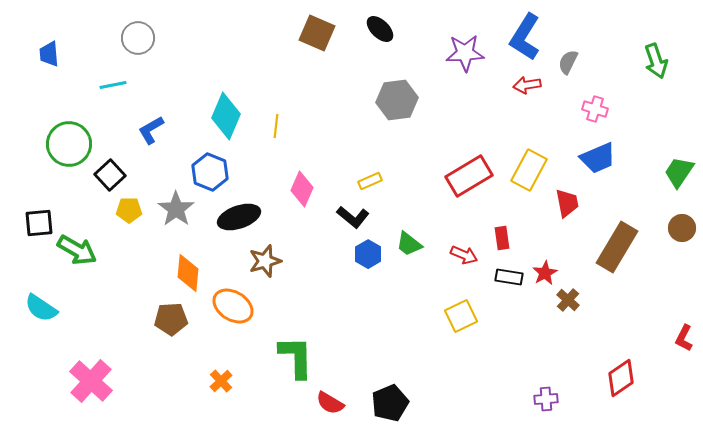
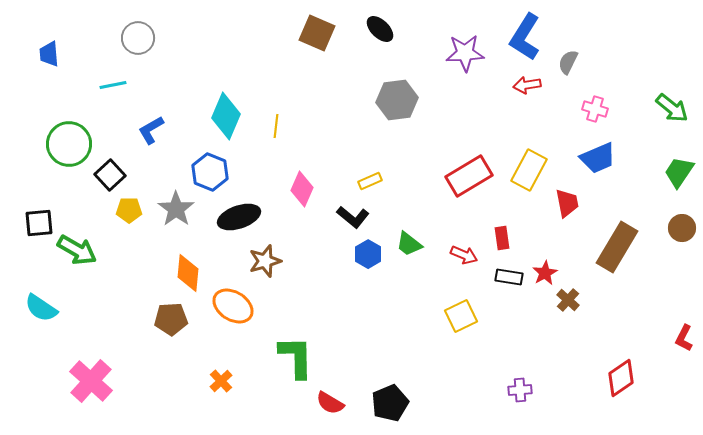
green arrow at (656, 61): moved 16 px right, 47 px down; rotated 32 degrees counterclockwise
purple cross at (546, 399): moved 26 px left, 9 px up
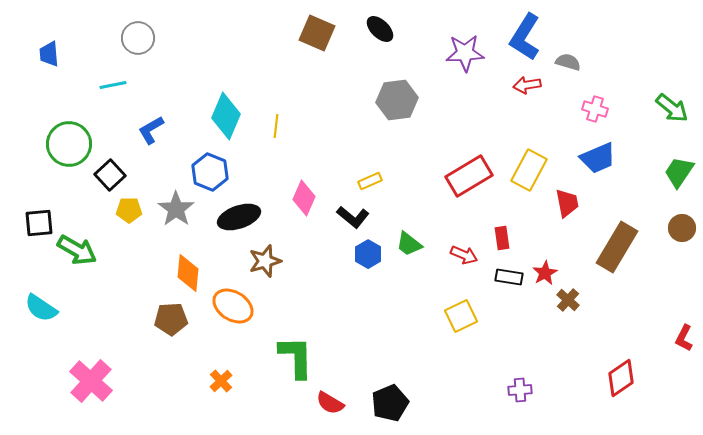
gray semicircle at (568, 62): rotated 80 degrees clockwise
pink diamond at (302, 189): moved 2 px right, 9 px down
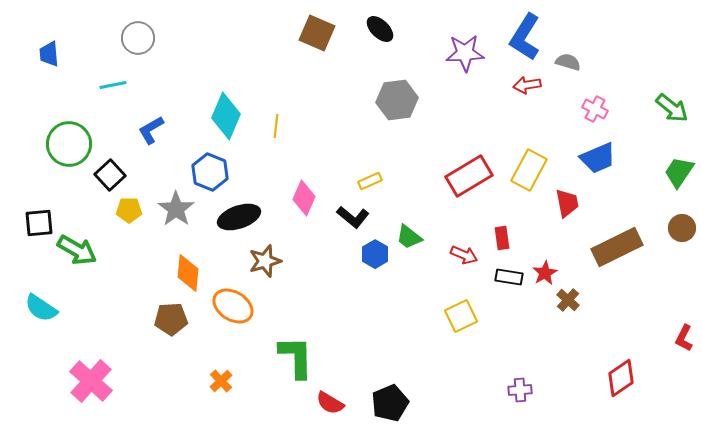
pink cross at (595, 109): rotated 10 degrees clockwise
green trapezoid at (409, 244): moved 7 px up
brown rectangle at (617, 247): rotated 33 degrees clockwise
blue hexagon at (368, 254): moved 7 px right
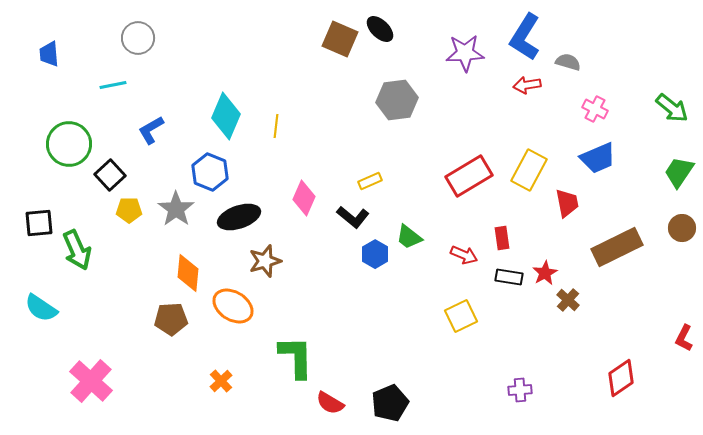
brown square at (317, 33): moved 23 px right, 6 px down
green arrow at (77, 250): rotated 36 degrees clockwise
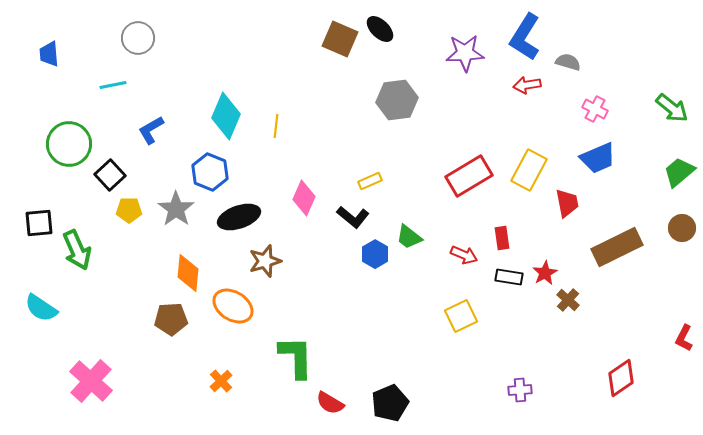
green trapezoid at (679, 172): rotated 16 degrees clockwise
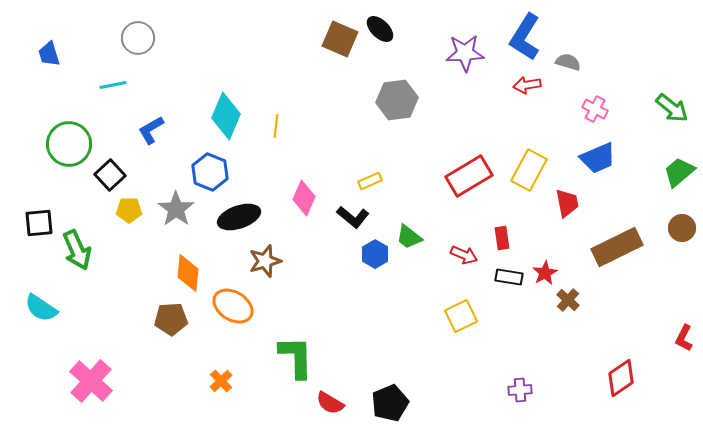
blue trapezoid at (49, 54): rotated 12 degrees counterclockwise
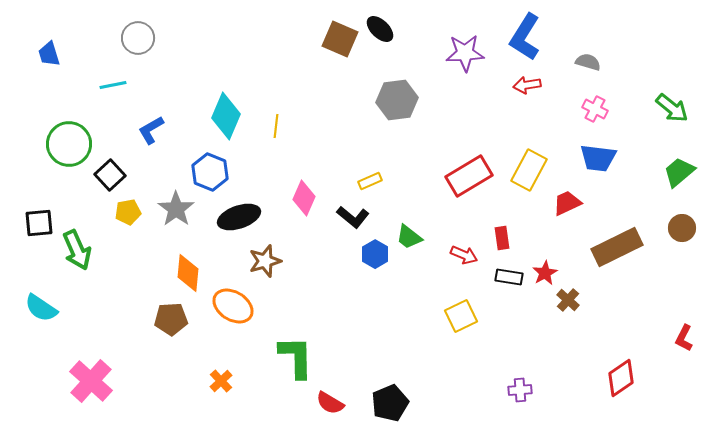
gray semicircle at (568, 62): moved 20 px right
blue trapezoid at (598, 158): rotated 30 degrees clockwise
red trapezoid at (567, 203): rotated 104 degrees counterclockwise
yellow pentagon at (129, 210): moved 1 px left, 2 px down; rotated 10 degrees counterclockwise
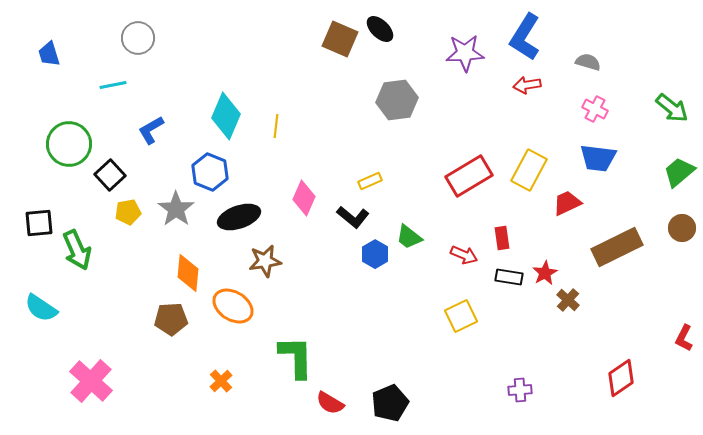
brown star at (265, 261): rotated 8 degrees clockwise
